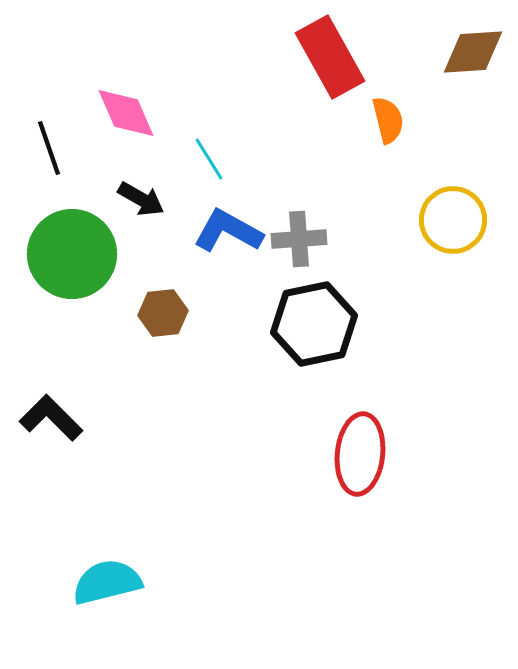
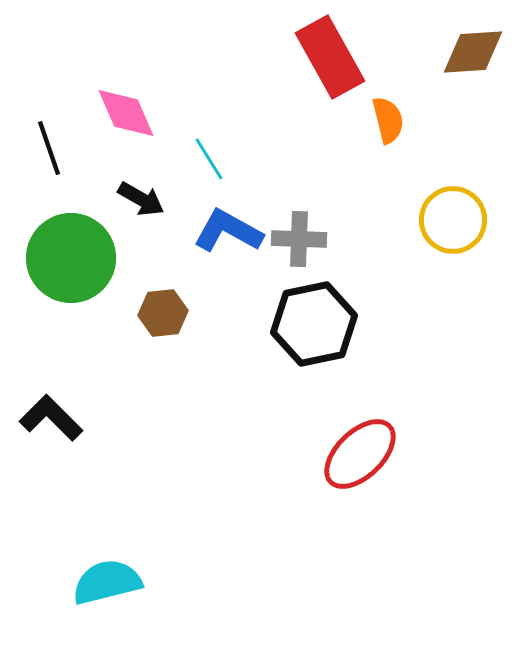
gray cross: rotated 6 degrees clockwise
green circle: moved 1 px left, 4 px down
red ellipse: rotated 40 degrees clockwise
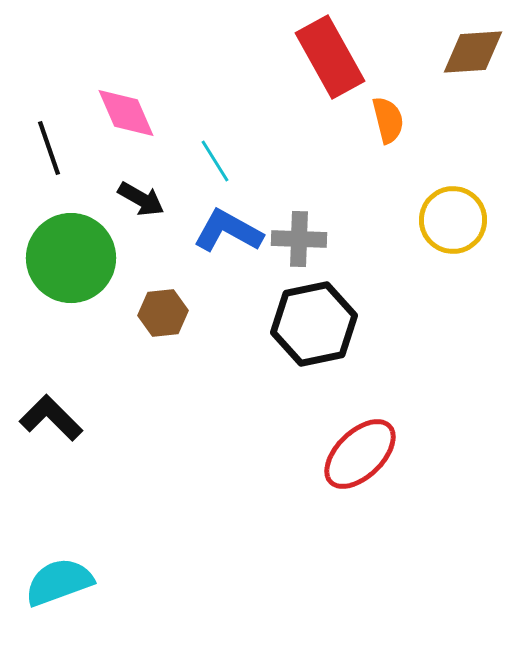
cyan line: moved 6 px right, 2 px down
cyan semicircle: moved 48 px left; rotated 6 degrees counterclockwise
